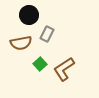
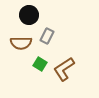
gray rectangle: moved 2 px down
brown semicircle: rotated 10 degrees clockwise
green square: rotated 16 degrees counterclockwise
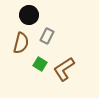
brown semicircle: rotated 75 degrees counterclockwise
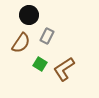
brown semicircle: rotated 20 degrees clockwise
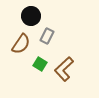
black circle: moved 2 px right, 1 px down
brown semicircle: moved 1 px down
brown L-shape: rotated 10 degrees counterclockwise
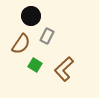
green square: moved 5 px left, 1 px down
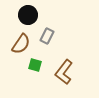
black circle: moved 3 px left, 1 px up
green square: rotated 16 degrees counterclockwise
brown L-shape: moved 3 px down; rotated 10 degrees counterclockwise
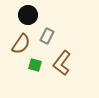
brown L-shape: moved 2 px left, 9 px up
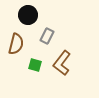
brown semicircle: moved 5 px left; rotated 20 degrees counterclockwise
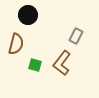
gray rectangle: moved 29 px right
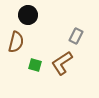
brown semicircle: moved 2 px up
brown L-shape: rotated 20 degrees clockwise
